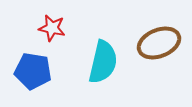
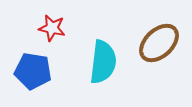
brown ellipse: rotated 21 degrees counterclockwise
cyan semicircle: rotated 6 degrees counterclockwise
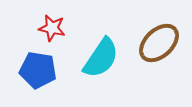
cyan semicircle: moved 2 px left, 4 px up; rotated 27 degrees clockwise
blue pentagon: moved 5 px right, 1 px up
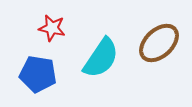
blue pentagon: moved 4 px down
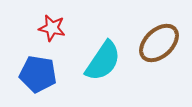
cyan semicircle: moved 2 px right, 3 px down
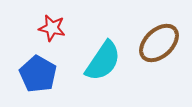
blue pentagon: rotated 21 degrees clockwise
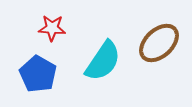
red star: rotated 8 degrees counterclockwise
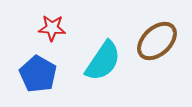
brown ellipse: moved 2 px left, 2 px up
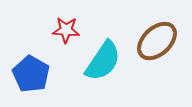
red star: moved 14 px right, 2 px down
blue pentagon: moved 7 px left
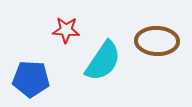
brown ellipse: rotated 45 degrees clockwise
blue pentagon: moved 5 px down; rotated 27 degrees counterclockwise
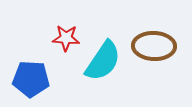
red star: moved 8 px down
brown ellipse: moved 3 px left, 5 px down
